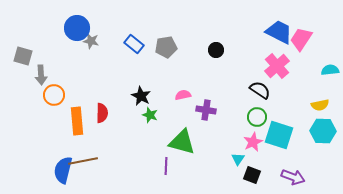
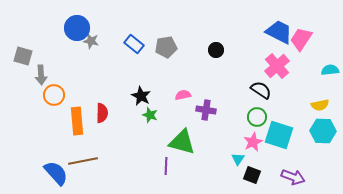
black semicircle: moved 1 px right
blue semicircle: moved 7 px left, 3 px down; rotated 124 degrees clockwise
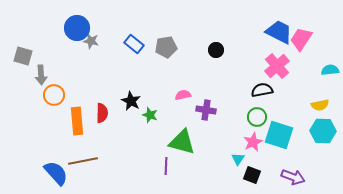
black semicircle: moved 1 px right; rotated 45 degrees counterclockwise
black star: moved 10 px left, 5 px down
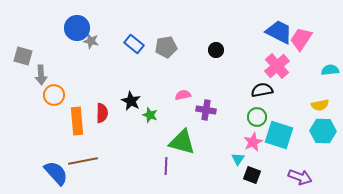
purple arrow: moved 7 px right
